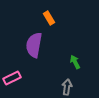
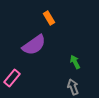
purple semicircle: rotated 135 degrees counterclockwise
pink rectangle: rotated 24 degrees counterclockwise
gray arrow: moved 6 px right; rotated 28 degrees counterclockwise
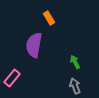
purple semicircle: rotated 135 degrees clockwise
gray arrow: moved 2 px right, 1 px up
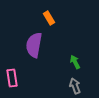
pink rectangle: rotated 48 degrees counterclockwise
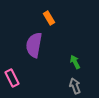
pink rectangle: rotated 18 degrees counterclockwise
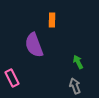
orange rectangle: moved 3 px right, 2 px down; rotated 32 degrees clockwise
purple semicircle: rotated 30 degrees counterclockwise
green arrow: moved 3 px right
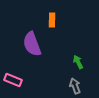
purple semicircle: moved 2 px left, 1 px up
pink rectangle: moved 1 px right, 2 px down; rotated 42 degrees counterclockwise
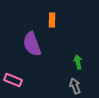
green arrow: rotated 16 degrees clockwise
